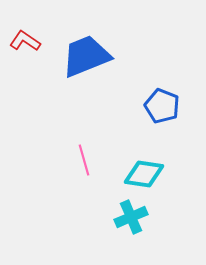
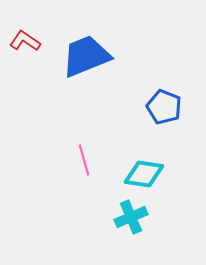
blue pentagon: moved 2 px right, 1 px down
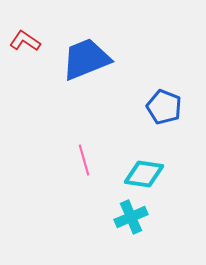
blue trapezoid: moved 3 px down
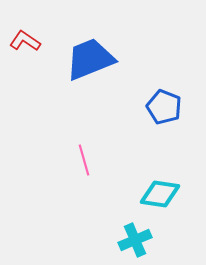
blue trapezoid: moved 4 px right
cyan diamond: moved 16 px right, 20 px down
cyan cross: moved 4 px right, 23 px down
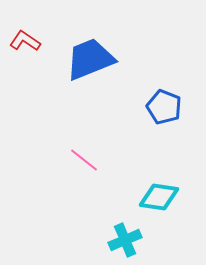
pink line: rotated 36 degrees counterclockwise
cyan diamond: moved 1 px left, 3 px down
cyan cross: moved 10 px left
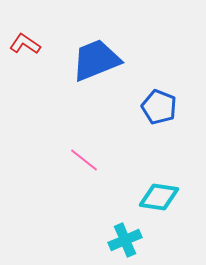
red L-shape: moved 3 px down
blue trapezoid: moved 6 px right, 1 px down
blue pentagon: moved 5 px left
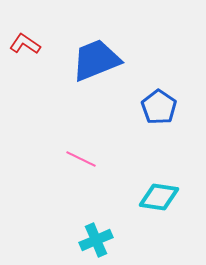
blue pentagon: rotated 12 degrees clockwise
pink line: moved 3 px left, 1 px up; rotated 12 degrees counterclockwise
cyan cross: moved 29 px left
